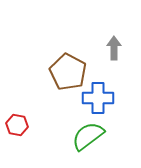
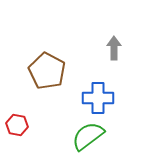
brown pentagon: moved 21 px left, 1 px up
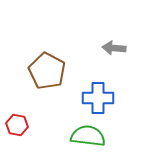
gray arrow: rotated 85 degrees counterclockwise
green semicircle: rotated 44 degrees clockwise
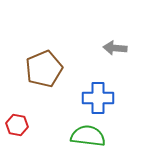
gray arrow: moved 1 px right
brown pentagon: moved 3 px left, 2 px up; rotated 21 degrees clockwise
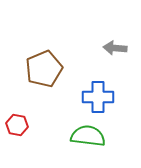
blue cross: moved 1 px up
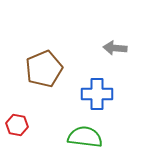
blue cross: moved 1 px left, 3 px up
green semicircle: moved 3 px left, 1 px down
